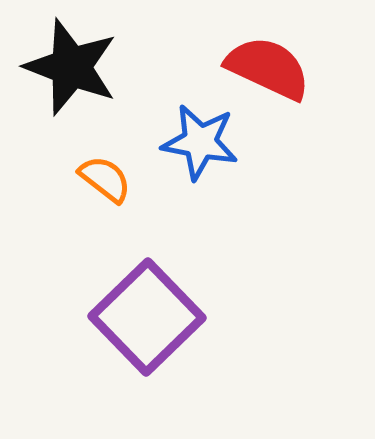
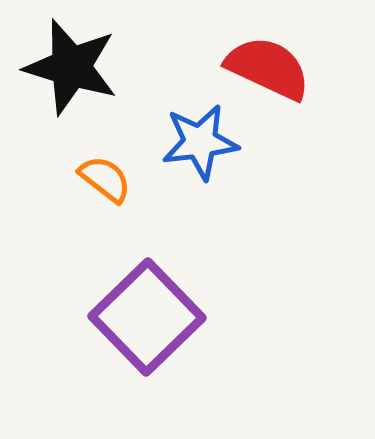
black star: rotated 4 degrees counterclockwise
blue star: rotated 18 degrees counterclockwise
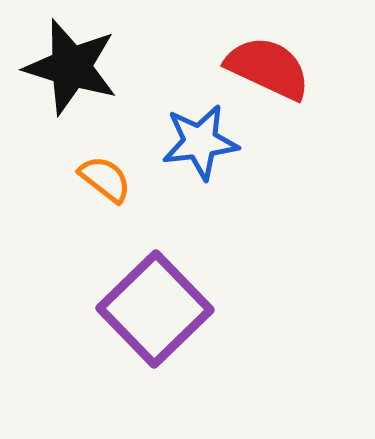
purple square: moved 8 px right, 8 px up
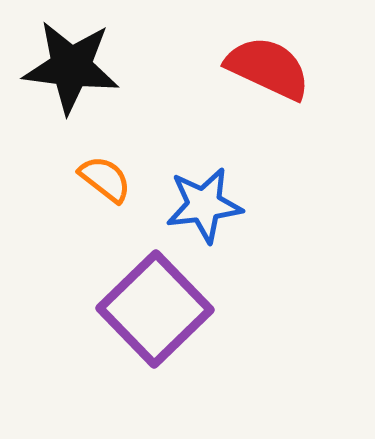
black star: rotated 10 degrees counterclockwise
blue star: moved 4 px right, 63 px down
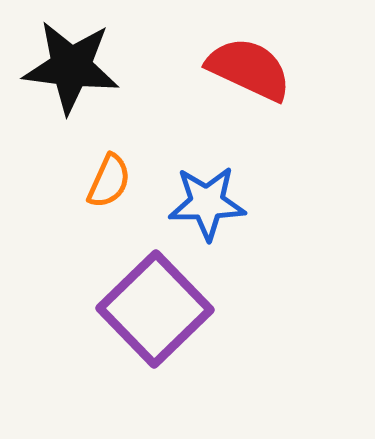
red semicircle: moved 19 px left, 1 px down
orange semicircle: moved 4 px right, 2 px down; rotated 76 degrees clockwise
blue star: moved 3 px right, 2 px up; rotated 6 degrees clockwise
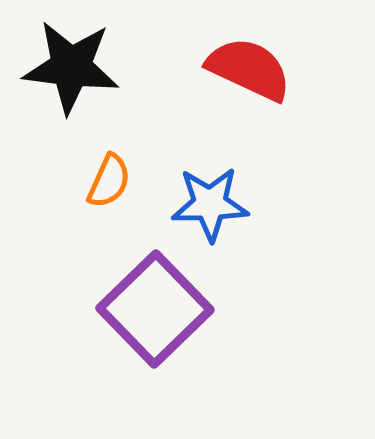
blue star: moved 3 px right, 1 px down
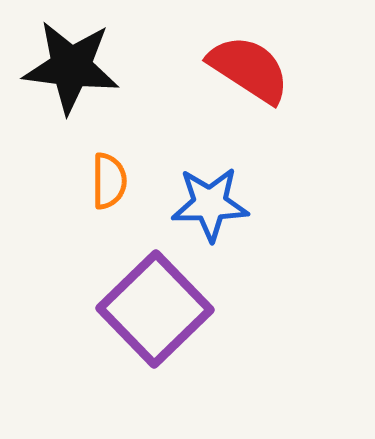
red semicircle: rotated 8 degrees clockwise
orange semicircle: rotated 24 degrees counterclockwise
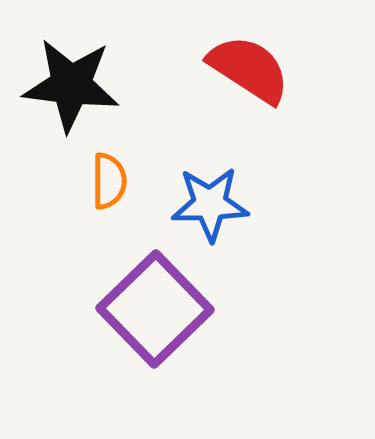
black star: moved 18 px down
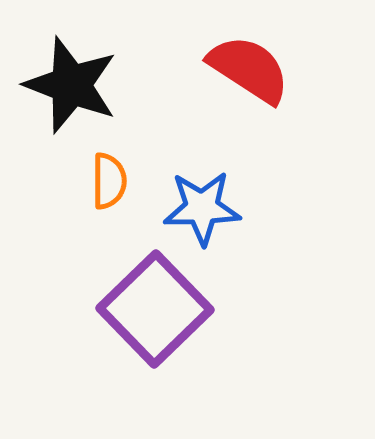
black star: rotated 14 degrees clockwise
blue star: moved 8 px left, 4 px down
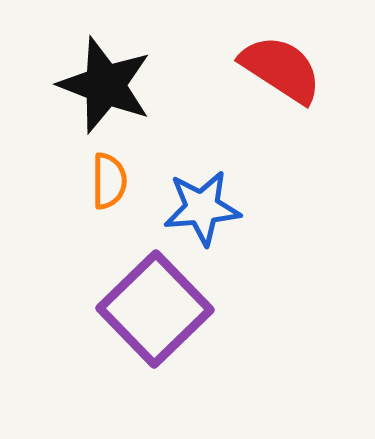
red semicircle: moved 32 px right
black star: moved 34 px right
blue star: rotated 4 degrees counterclockwise
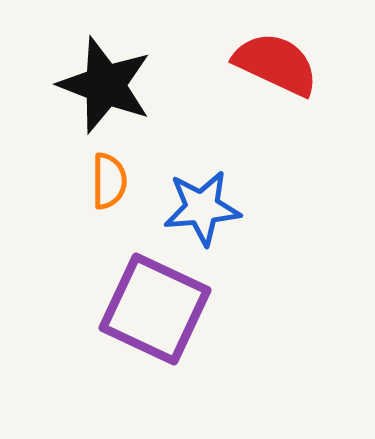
red semicircle: moved 5 px left, 5 px up; rotated 8 degrees counterclockwise
purple square: rotated 21 degrees counterclockwise
